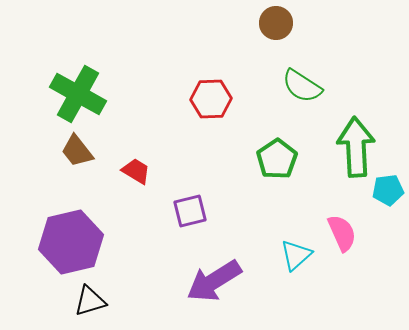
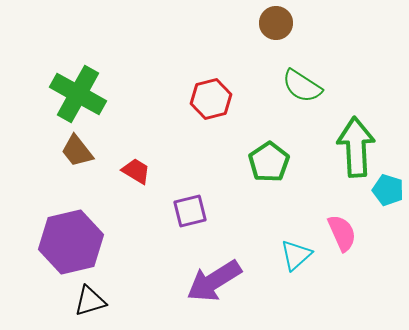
red hexagon: rotated 12 degrees counterclockwise
green pentagon: moved 8 px left, 3 px down
cyan pentagon: rotated 24 degrees clockwise
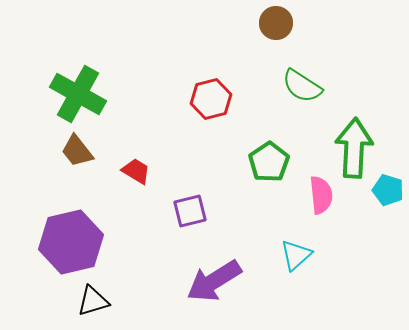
green arrow: moved 2 px left, 1 px down; rotated 6 degrees clockwise
pink semicircle: moved 21 px left, 38 px up; rotated 18 degrees clockwise
black triangle: moved 3 px right
